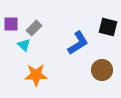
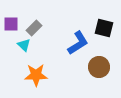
black square: moved 4 px left, 1 px down
brown circle: moved 3 px left, 3 px up
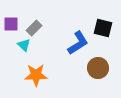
black square: moved 1 px left
brown circle: moved 1 px left, 1 px down
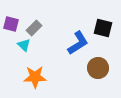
purple square: rotated 14 degrees clockwise
orange star: moved 1 px left, 2 px down
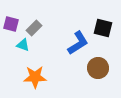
cyan triangle: moved 1 px left; rotated 24 degrees counterclockwise
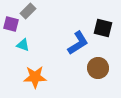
gray rectangle: moved 6 px left, 17 px up
